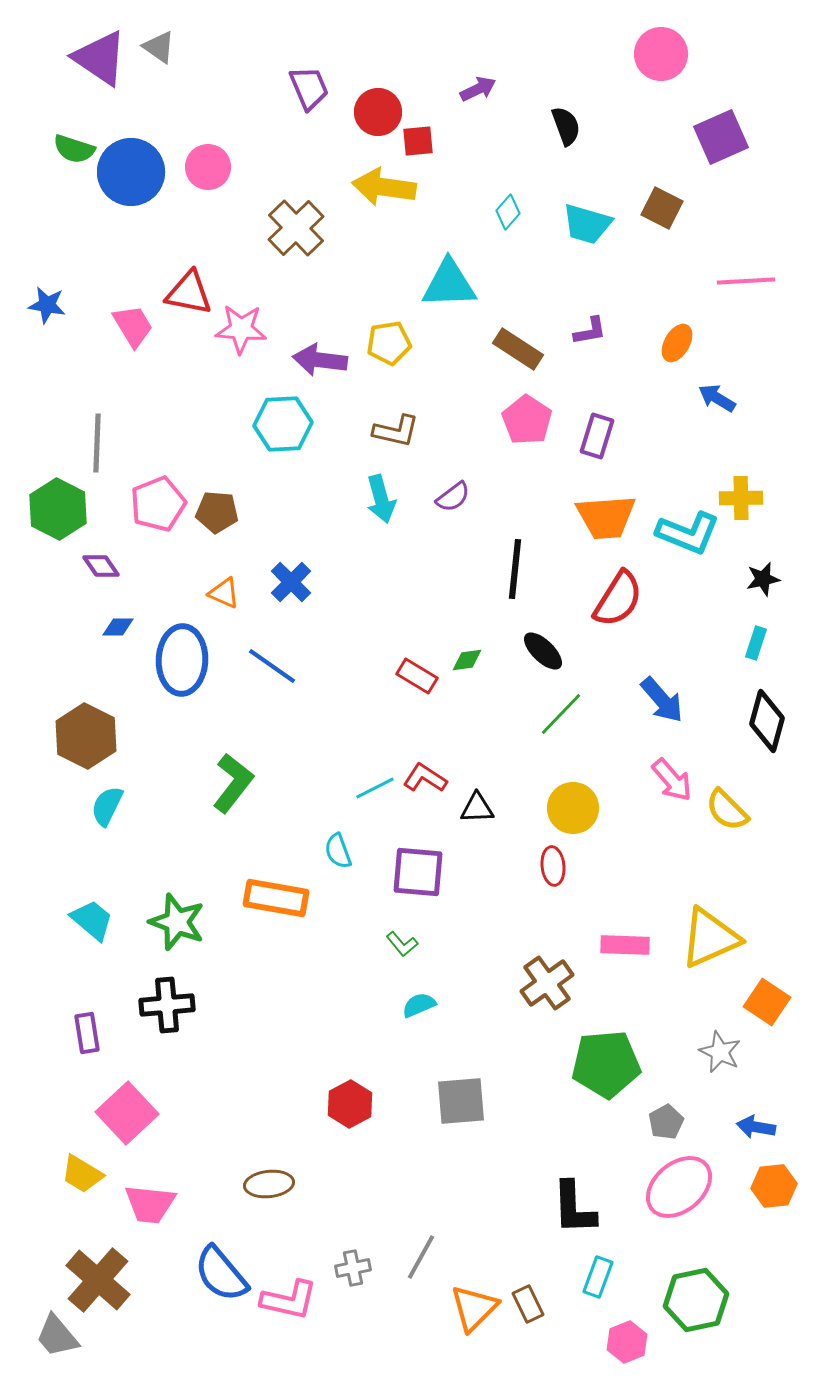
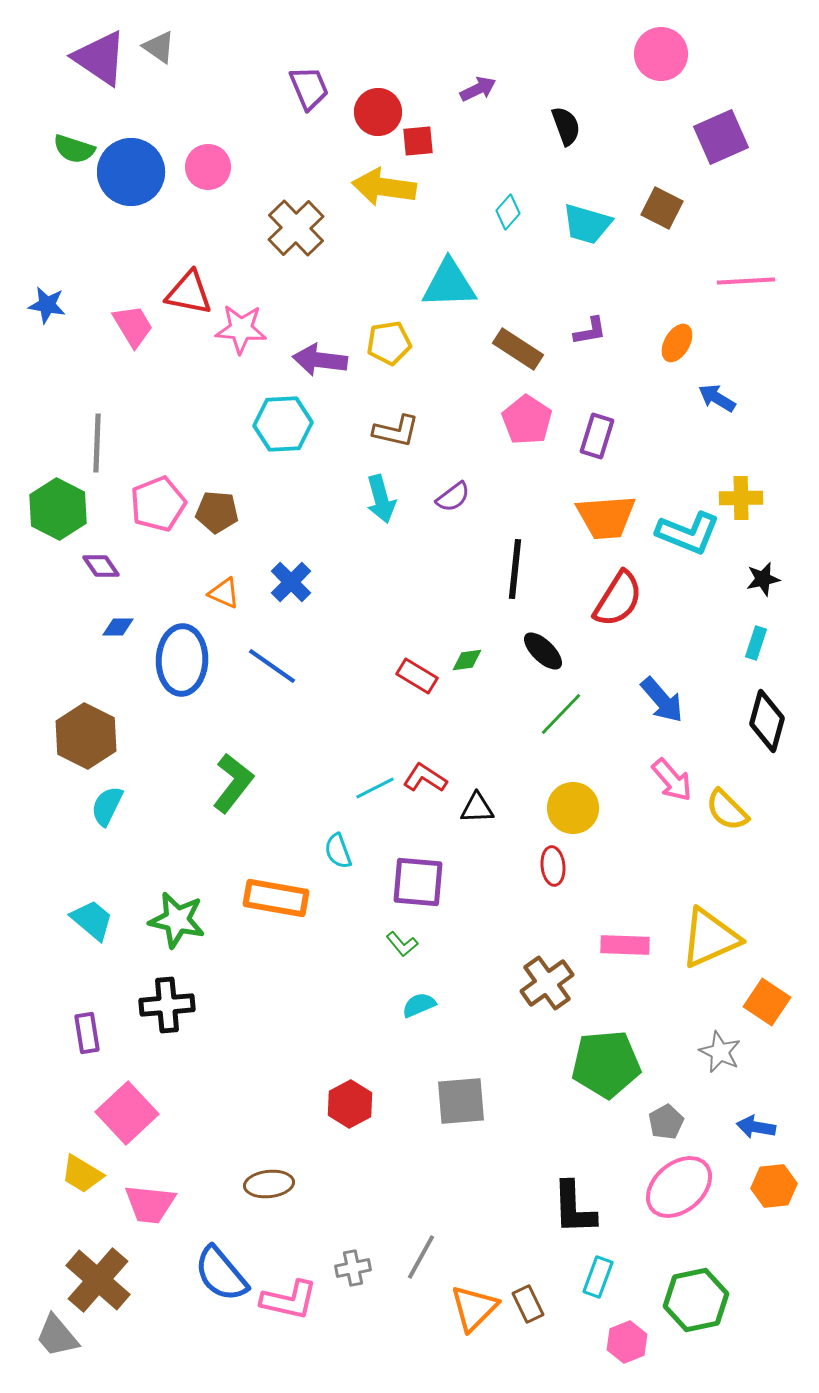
purple square at (418, 872): moved 10 px down
green star at (177, 922): moved 2 px up; rotated 8 degrees counterclockwise
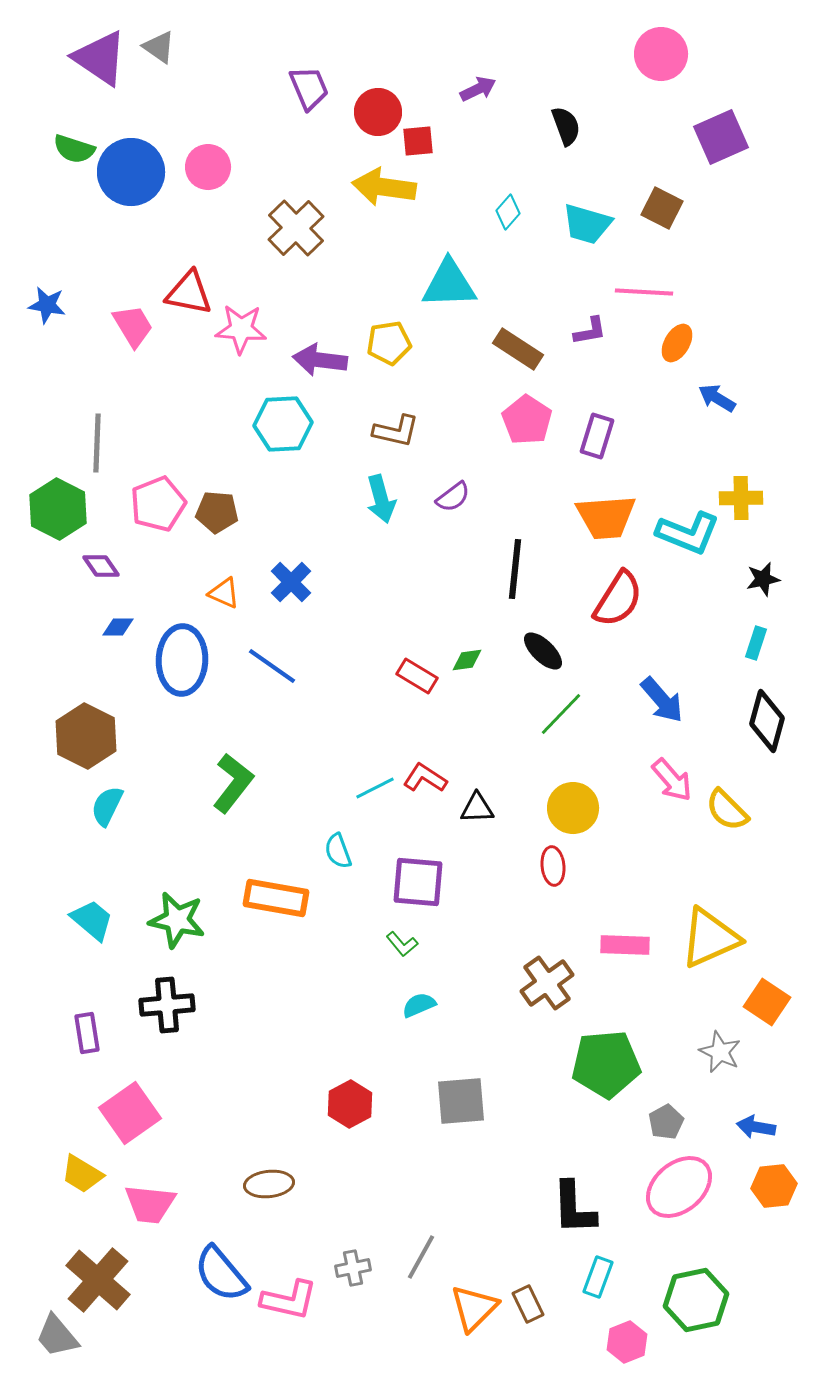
pink line at (746, 281): moved 102 px left, 11 px down; rotated 6 degrees clockwise
pink square at (127, 1113): moved 3 px right; rotated 8 degrees clockwise
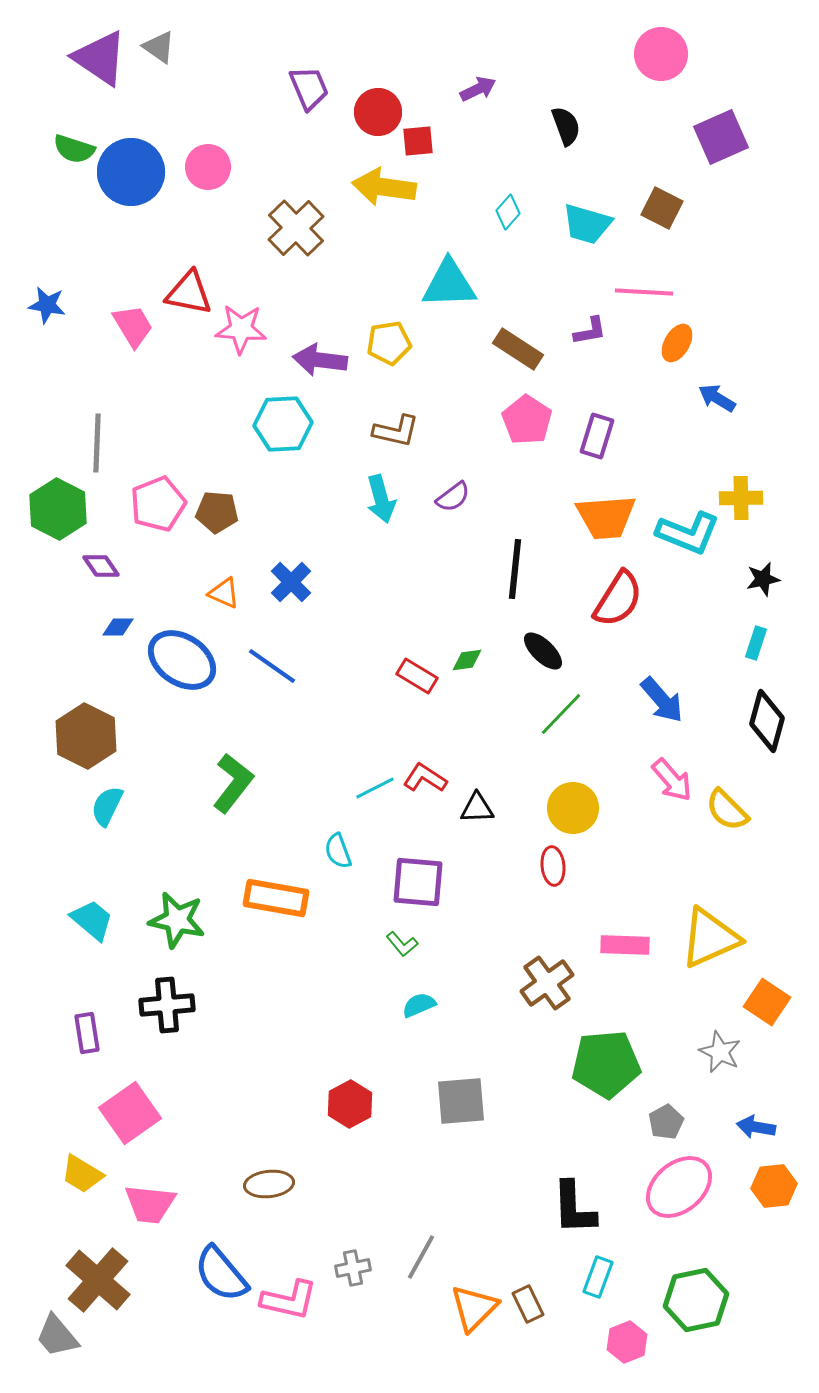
blue ellipse at (182, 660): rotated 58 degrees counterclockwise
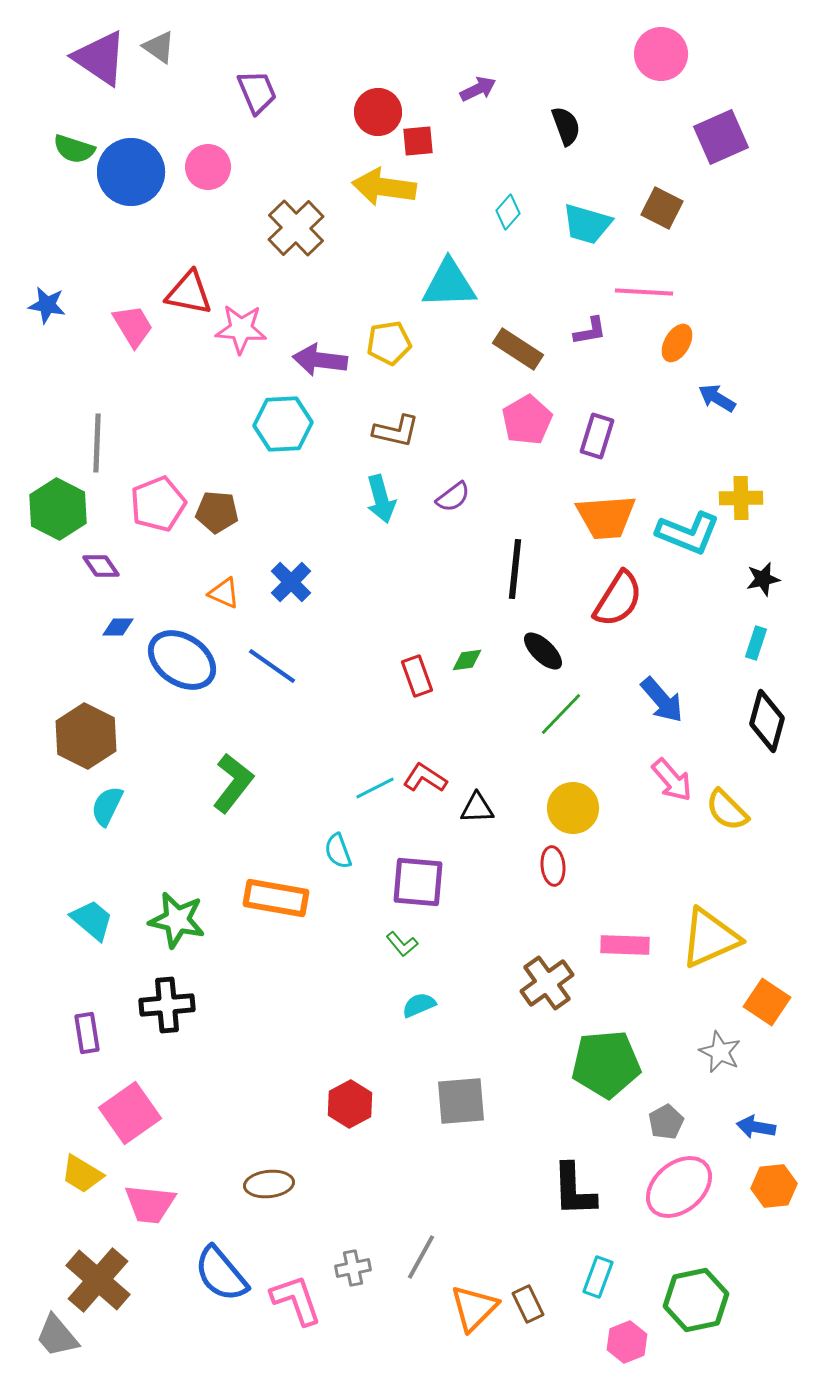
purple trapezoid at (309, 88): moved 52 px left, 4 px down
pink pentagon at (527, 420): rotated 9 degrees clockwise
red rectangle at (417, 676): rotated 39 degrees clockwise
black L-shape at (574, 1208): moved 18 px up
pink L-shape at (289, 1300): moved 7 px right; rotated 122 degrees counterclockwise
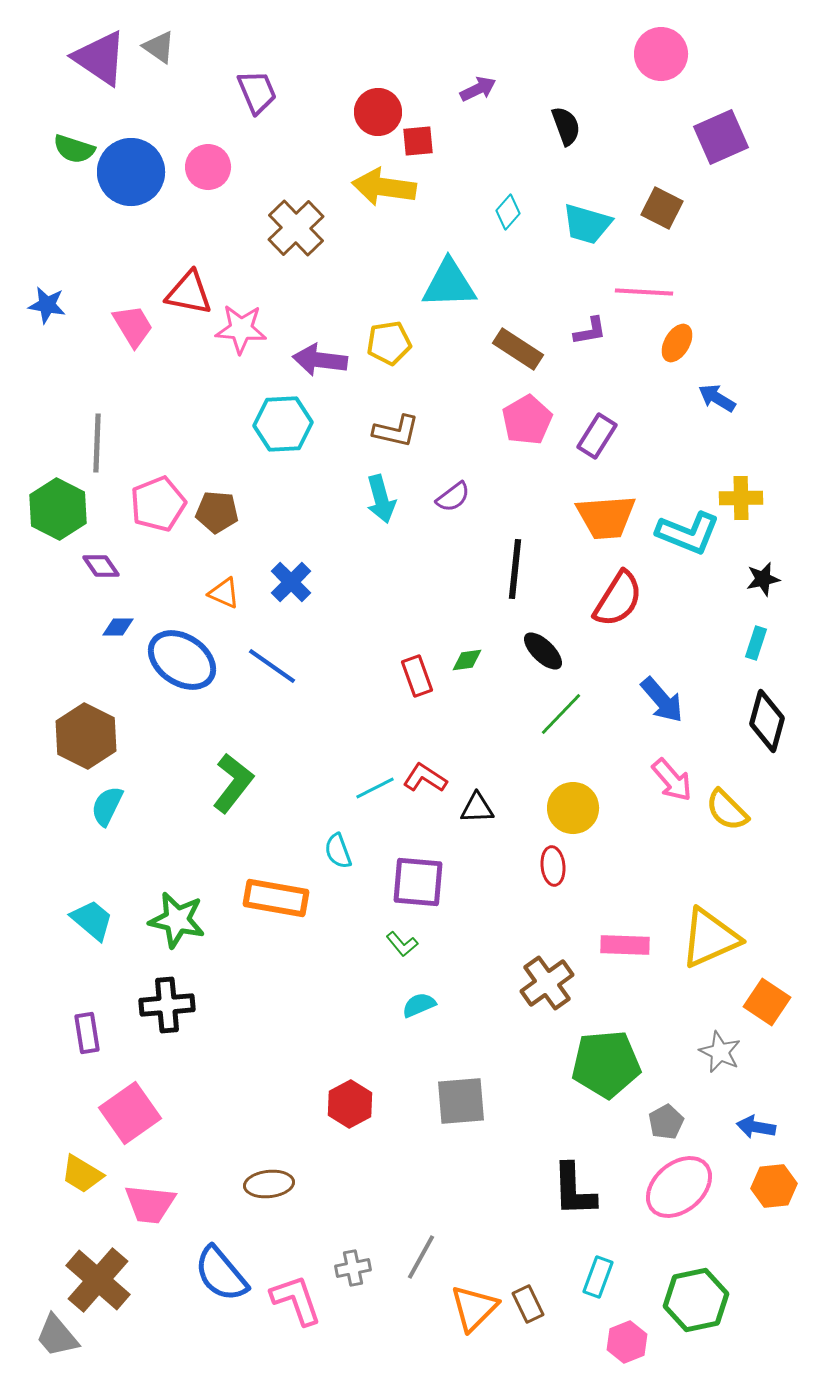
purple rectangle at (597, 436): rotated 15 degrees clockwise
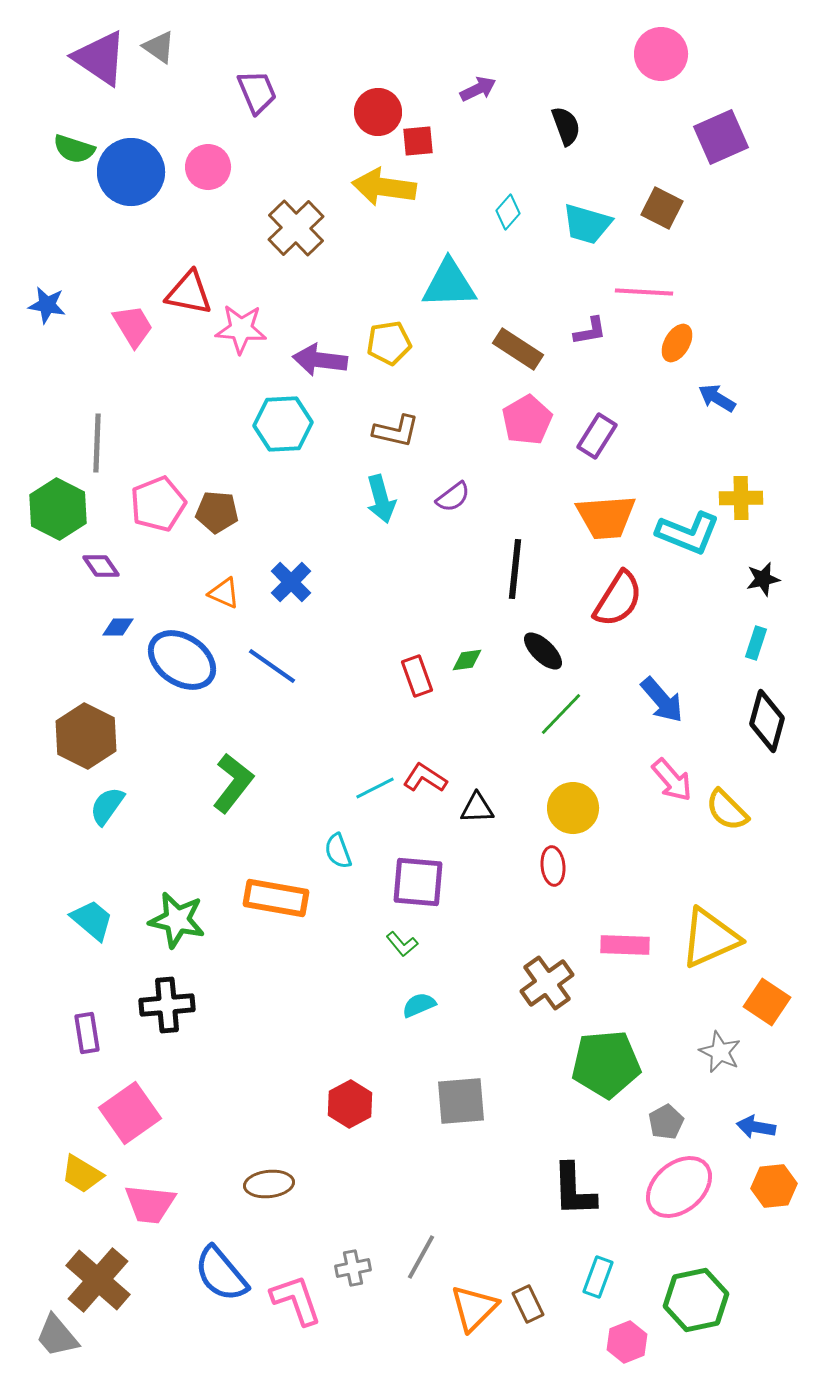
cyan semicircle at (107, 806): rotated 9 degrees clockwise
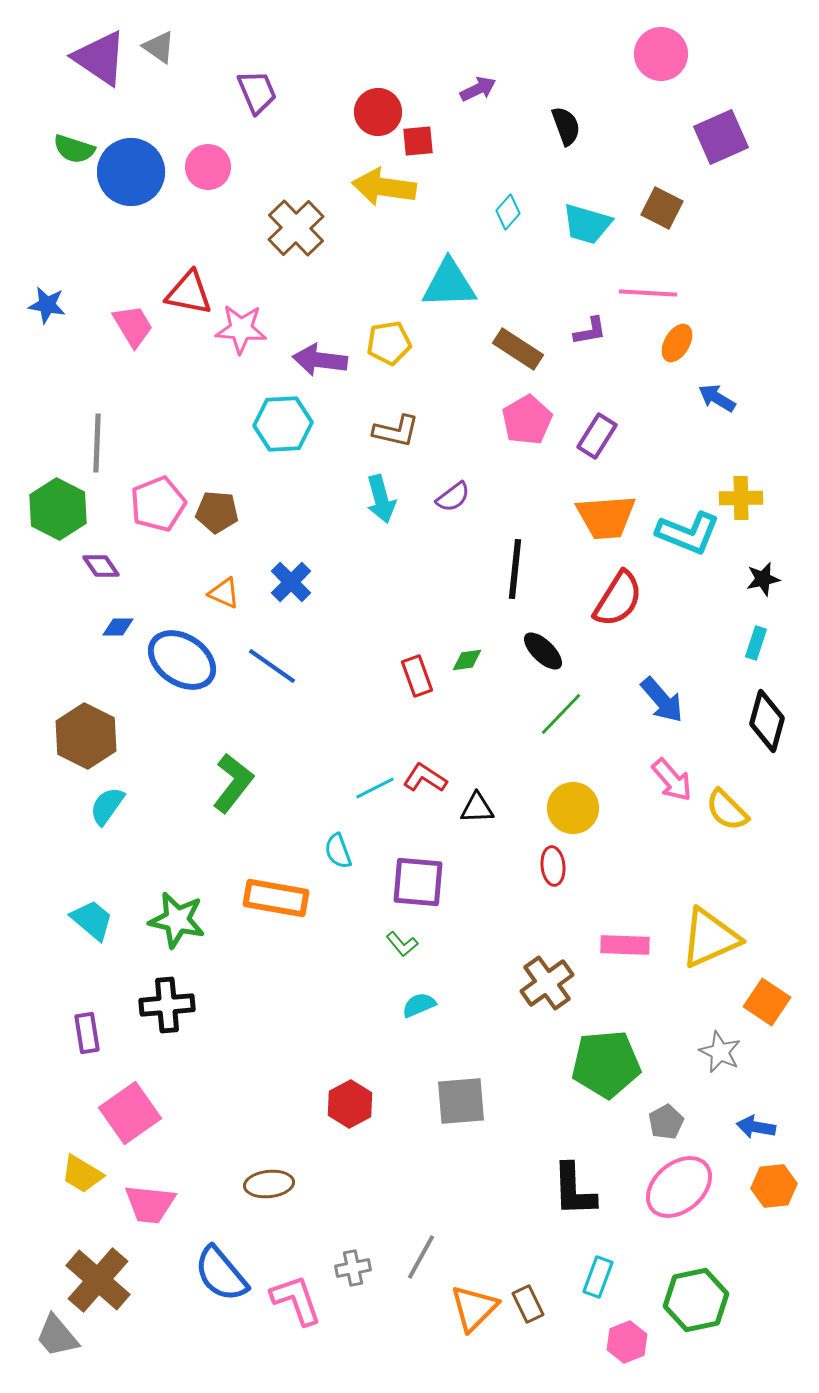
pink line at (644, 292): moved 4 px right, 1 px down
